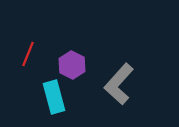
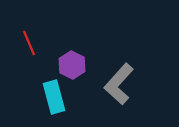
red line: moved 1 px right, 11 px up; rotated 45 degrees counterclockwise
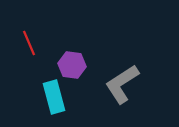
purple hexagon: rotated 20 degrees counterclockwise
gray L-shape: moved 3 px right; rotated 15 degrees clockwise
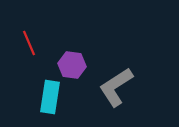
gray L-shape: moved 6 px left, 3 px down
cyan rectangle: moved 4 px left; rotated 24 degrees clockwise
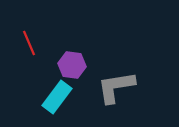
gray L-shape: rotated 24 degrees clockwise
cyan rectangle: moved 7 px right; rotated 28 degrees clockwise
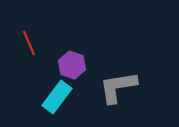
purple hexagon: rotated 12 degrees clockwise
gray L-shape: moved 2 px right
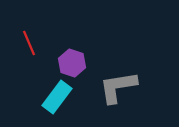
purple hexagon: moved 2 px up
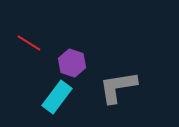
red line: rotated 35 degrees counterclockwise
